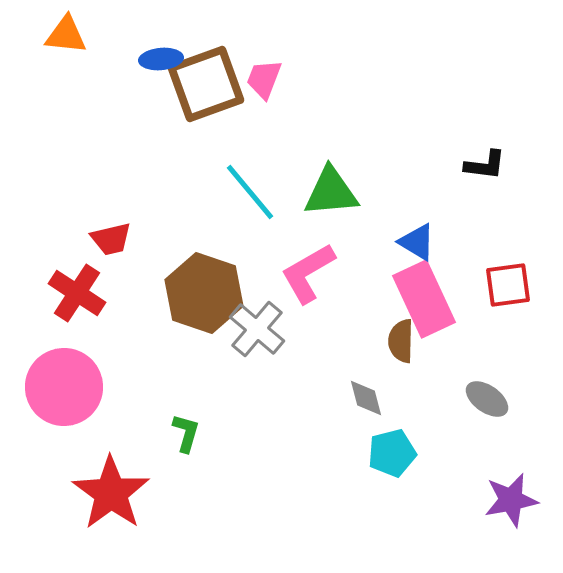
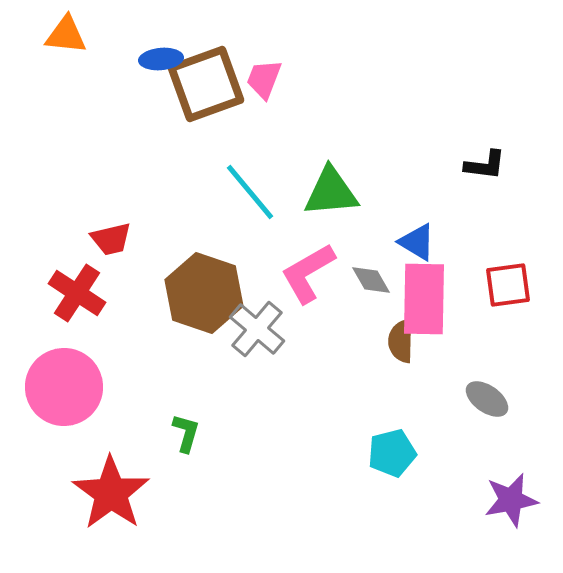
pink rectangle: rotated 26 degrees clockwise
gray diamond: moved 5 px right, 118 px up; rotated 15 degrees counterclockwise
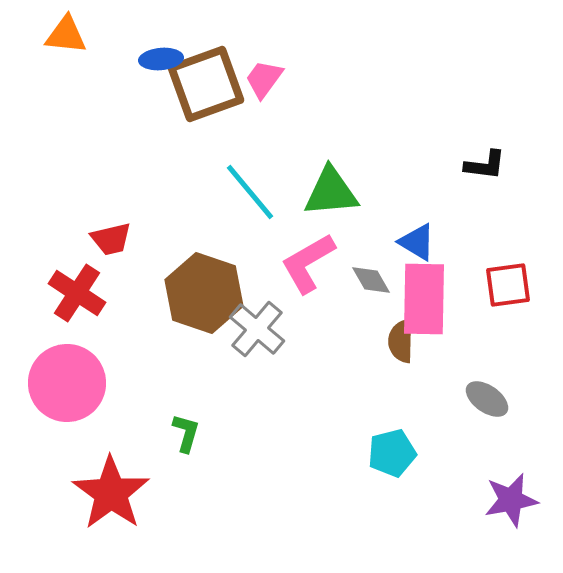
pink trapezoid: rotated 15 degrees clockwise
pink L-shape: moved 10 px up
pink circle: moved 3 px right, 4 px up
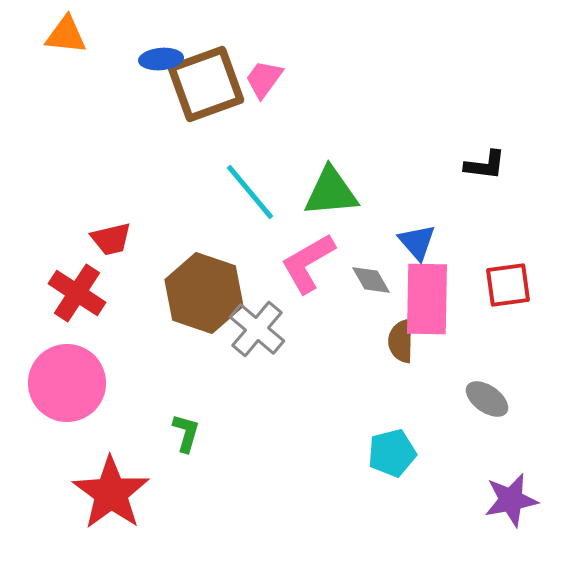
blue triangle: rotated 18 degrees clockwise
pink rectangle: moved 3 px right
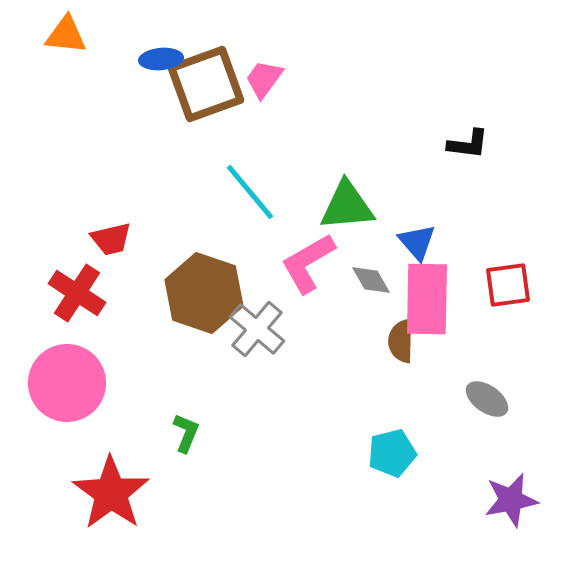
black L-shape: moved 17 px left, 21 px up
green triangle: moved 16 px right, 14 px down
green L-shape: rotated 6 degrees clockwise
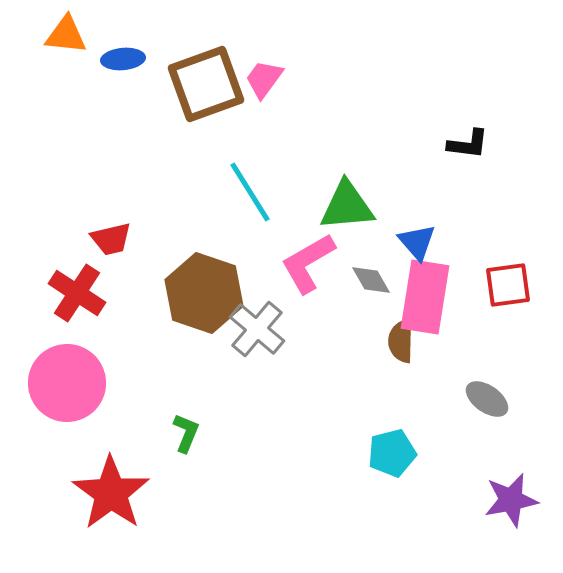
blue ellipse: moved 38 px left
cyan line: rotated 8 degrees clockwise
pink rectangle: moved 2 px left, 2 px up; rotated 8 degrees clockwise
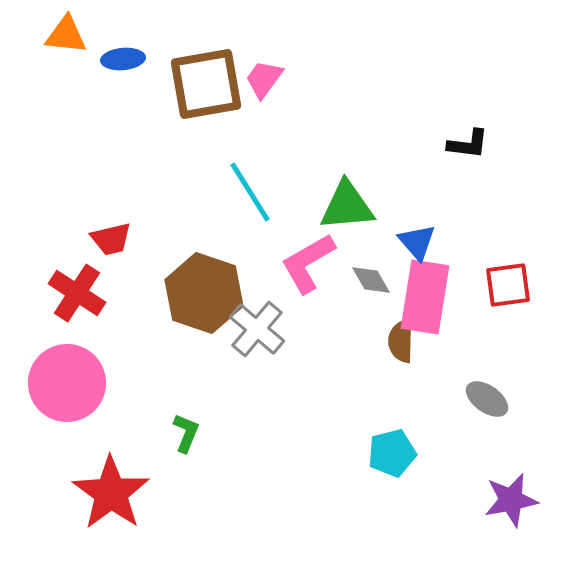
brown square: rotated 10 degrees clockwise
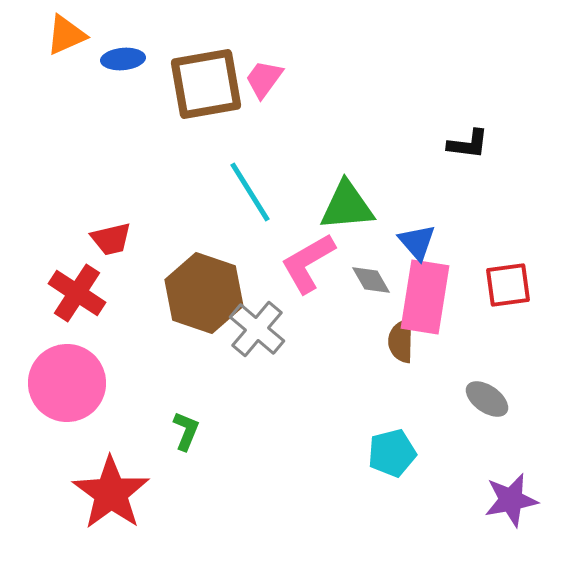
orange triangle: rotated 30 degrees counterclockwise
green L-shape: moved 2 px up
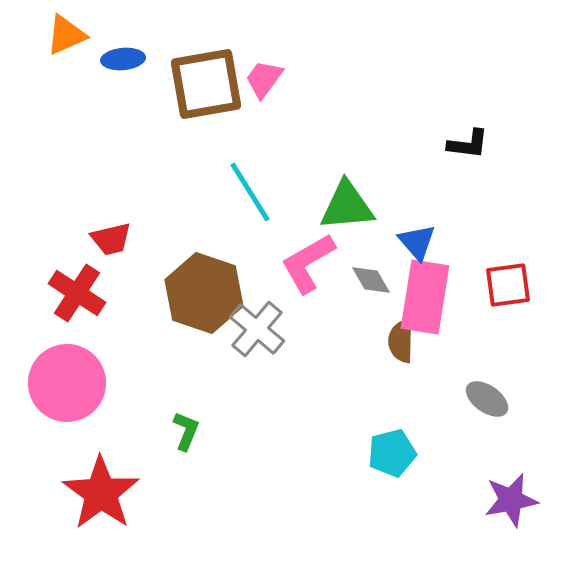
red star: moved 10 px left
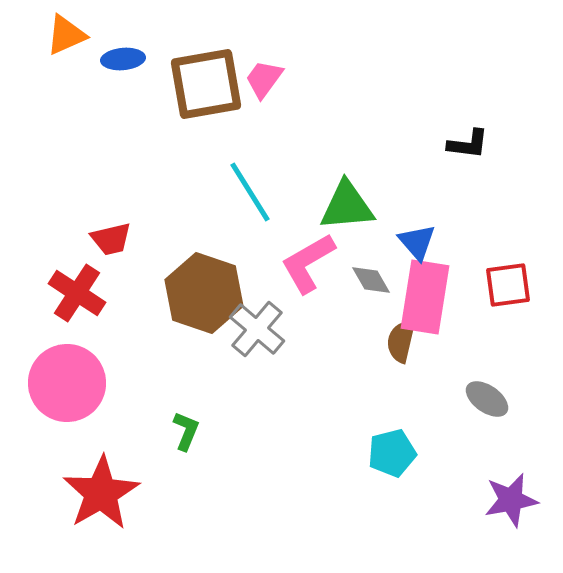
brown semicircle: rotated 12 degrees clockwise
red star: rotated 6 degrees clockwise
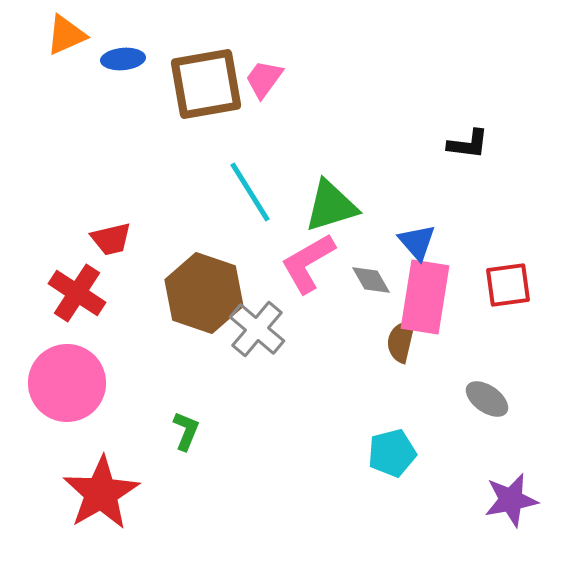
green triangle: moved 16 px left; rotated 12 degrees counterclockwise
